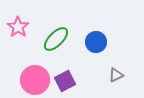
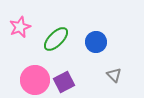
pink star: moved 2 px right; rotated 15 degrees clockwise
gray triangle: moved 2 px left; rotated 49 degrees counterclockwise
purple square: moved 1 px left, 1 px down
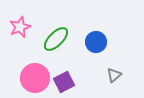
gray triangle: rotated 35 degrees clockwise
pink circle: moved 2 px up
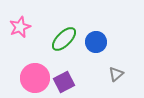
green ellipse: moved 8 px right
gray triangle: moved 2 px right, 1 px up
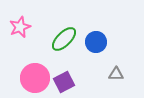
gray triangle: rotated 42 degrees clockwise
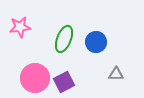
pink star: rotated 15 degrees clockwise
green ellipse: rotated 24 degrees counterclockwise
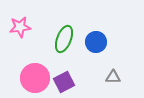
gray triangle: moved 3 px left, 3 px down
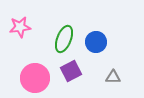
purple square: moved 7 px right, 11 px up
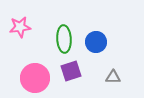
green ellipse: rotated 24 degrees counterclockwise
purple square: rotated 10 degrees clockwise
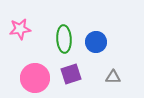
pink star: moved 2 px down
purple square: moved 3 px down
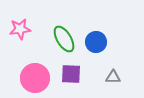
green ellipse: rotated 28 degrees counterclockwise
purple square: rotated 20 degrees clockwise
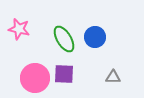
pink star: moved 1 px left; rotated 20 degrees clockwise
blue circle: moved 1 px left, 5 px up
purple square: moved 7 px left
